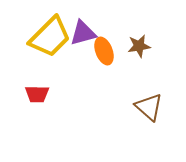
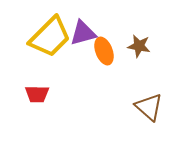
brown star: rotated 20 degrees clockwise
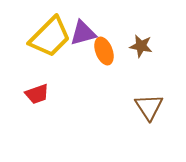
brown star: moved 2 px right
red trapezoid: rotated 20 degrees counterclockwise
brown triangle: rotated 16 degrees clockwise
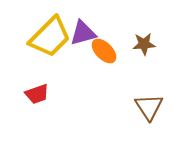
brown star: moved 3 px right, 2 px up; rotated 15 degrees counterclockwise
orange ellipse: rotated 24 degrees counterclockwise
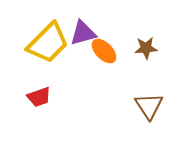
yellow trapezoid: moved 2 px left, 6 px down
brown star: moved 2 px right, 4 px down
red trapezoid: moved 2 px right, 3 px down
brown triangle: moved 1 px up
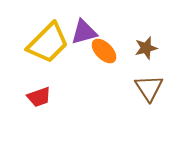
purple triangle: moved 1 px right, 1 px up
brown star: rotated 10 degrees counterclockwise
brown triangle: moved 18 px up
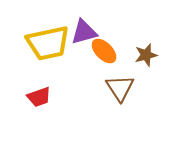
yellow trapezoid: rotated 33 degrees clockwise
brown star: moved 7 px down
brown triangle: moved 29 px left
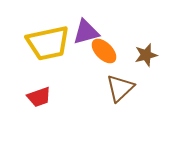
purple triangle: moved 2 px right
brown triangle: rotated 20 degrees clockwise
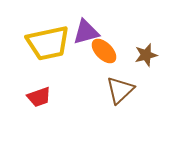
brown triangle: moved 2 px down
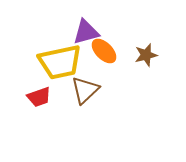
yellow trapezoid: moved 12 px right, 19 px down
brown triangle: moved 35 px left
